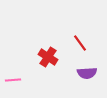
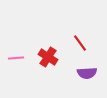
pink line: moved 3 px right, 22 px up
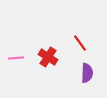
purple semicircle: rotated 84 degrees counterclockwise
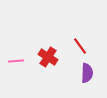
red line: moved 3 px down
pink line: moved 3 px down
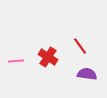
purple semicircle: moved 1 px down; rotated 84 degrees counterclockwise
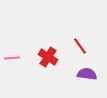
pink line: moved 4 px left, 3 px up
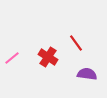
red line: moved 4 px left, 3 px up
pink line: rotated 35 degrees counterclockwise
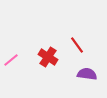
red line: moved 1 px right, 2 px down
pink line: moved 1 px left, 2 px down
